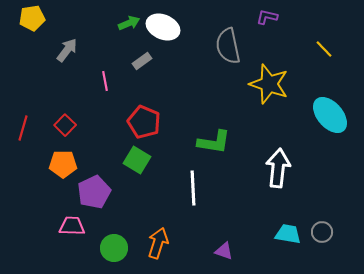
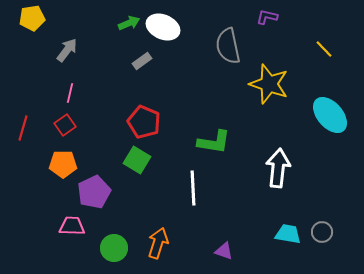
pink line: moved 35 px left, 12 px down; rotated 24 degrees clockwise
red square: rotated 10 degrees clockwise
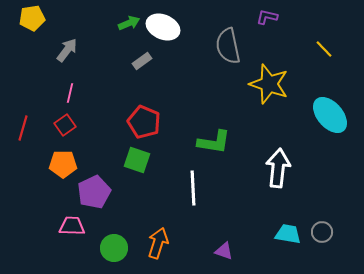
green square: rotated 12 degrees counterclockwise
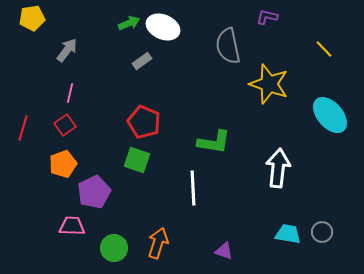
orange pentagon: rotated 20 degrees counterclockwise
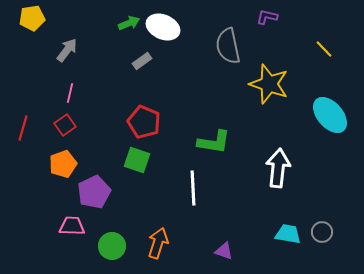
green circle: moved 2 px left, 2 px up
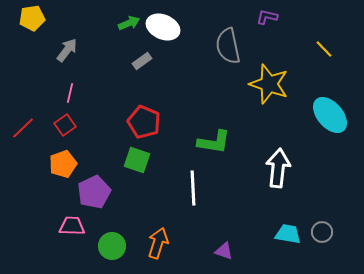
red line: rotated 30 degrees clockwise
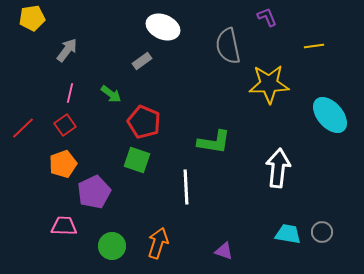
purple L-shape: rotated 55 degrees clockwise
green arrow: moved 18 px left, 71 px down; rotated 60 degrees clockwise
yellow line: moved 10 px left, 3 px up; rotated 54 degrees counterclockwise
yellow star: rotated 21 degrees counterclockwise
white line: moved 7 px left, 1 px up
pink trapezoid: moved 8 px left
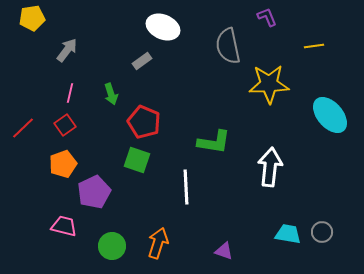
green arrow: rotated 35 degrees clockwise
white arrow: moved 8 px left, 1 px up
pink trapezoid: rotated 12 degrees clockwise
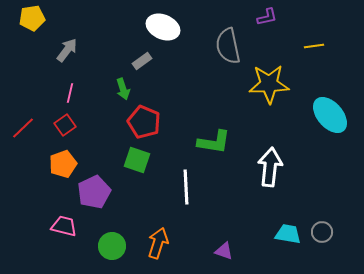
purple L-shape: rotated 100 degrees clockwise
green arrow: moved 12 px right, 5 px up
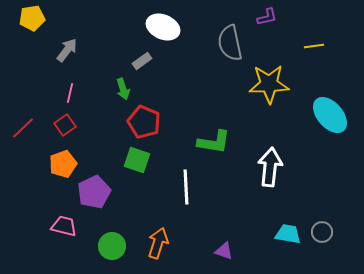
gray semicircle: moved 2 px right, 3 px up
